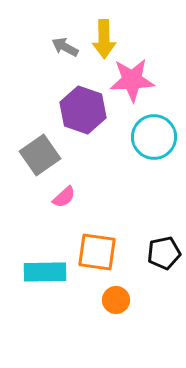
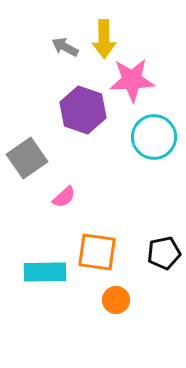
gray square: moved 13 px left, 3 px down
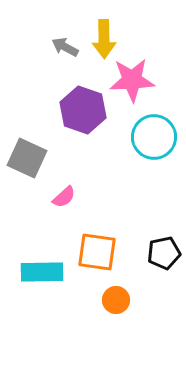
gray square: rotated 30 degrees counterclockwise
cyan rectangle: moved 3 px left
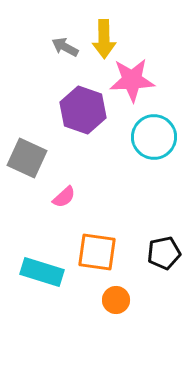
cyan rectangle: rotated 18 degrees clockwise
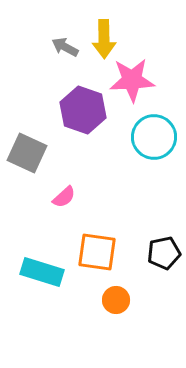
gray square: moved 5 px up
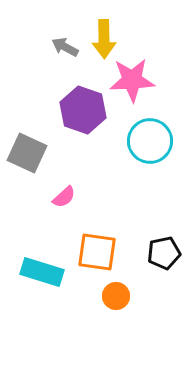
cyan circle: moved 4 px left, 4 px down
orange circle: moved 4 px up
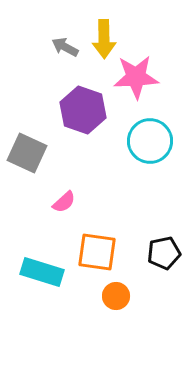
pink star: moved 4 px right, 3 px up
pink semicircle: moved 5 px down
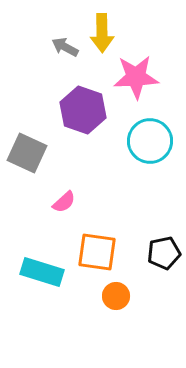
yellow arrow: moved 2 px left, 6 px up
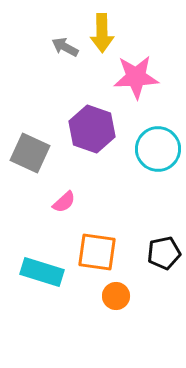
purple hexagon: moved 9 px right, 19 px down
cyan circle: moved 8 px right, 8 px down
gray square: moved 3 px right
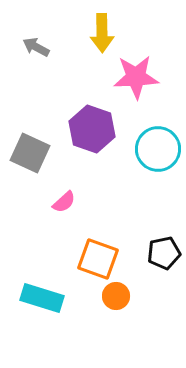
gray arrow: moved 29 px left
orange square: moved 1 px right, 7 px down; rotated 12 degrees clockwise
cyan rectangle: moved 26 px down
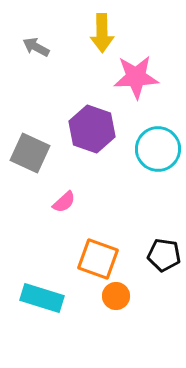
black pentagon: moved 2 px down; rotated 20 degrees clockwise
